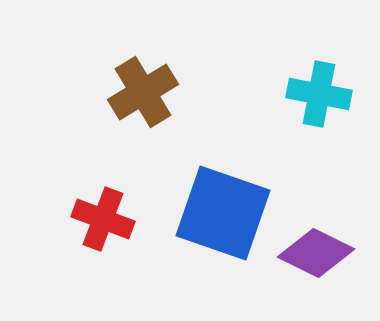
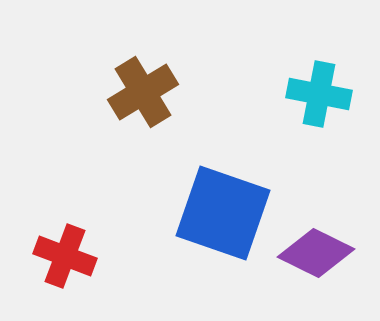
red cross: moved 38 px left, 37 px down
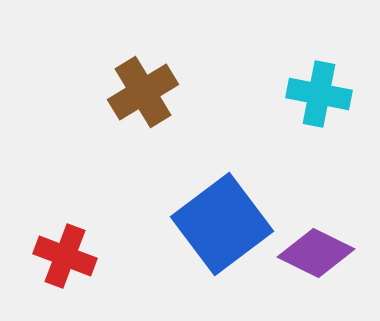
blue square: moved 1 px left, 11 px down; rotated 34 degrees clockwise
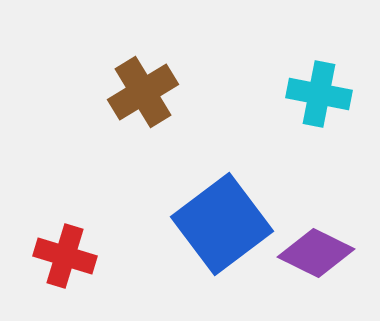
red cross: rotated 4 degrees counterclockwise
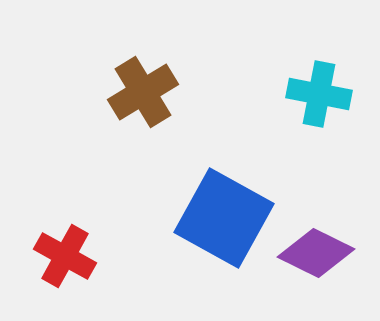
blue square: moved 2 px right, 6 px up; rotated 24 degrees counterclockwise
red cross: rotated 12 degrees clockwise
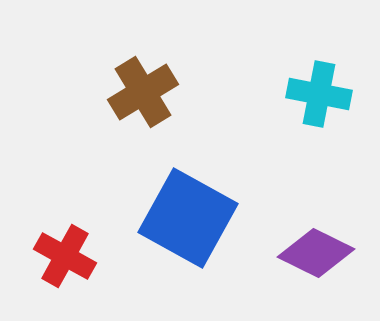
blue square: moved 36 px left
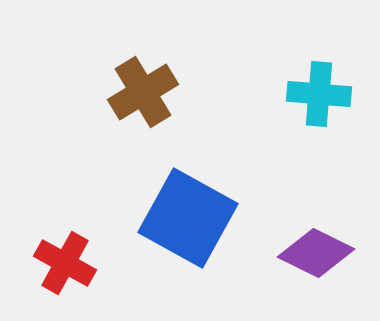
cyan cross: rotated 6 degrees counterclockwise
red cross: moved 7 px down
